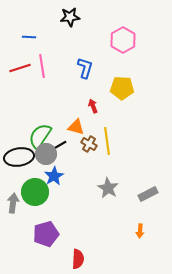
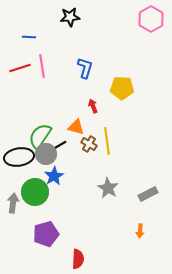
pink hexagon: moved 28 px right, 21 px up
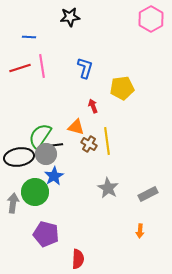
yellow pentagon: rotated 10 degrees counterclockwise
black line: moved 4 px left; rotated 24 degrees clockwise
purple pentagon: rotated 30 degrees clockwise
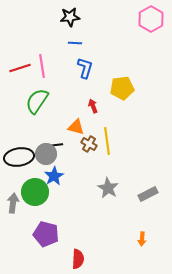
blue line: moved 46 px right, 6 px down
green semicircle: moved 3 px left, 35 px up
orange arrow: moved 2 px right, 8 px down
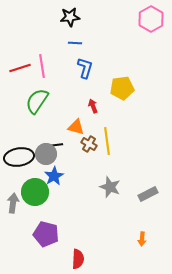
gray star: moved 2 px right, 1 px up; rotated 10 degrees counterclockwise
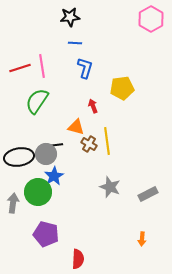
green circle: moved 3 px right
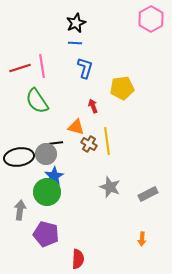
black star: moved 6 px right, 6 px down; rotated 18 degrees counterclockwise
green semicircle: rotated 68 degrees counterclockwise
black line: moved 2 px up
green circle: moved 9 px right
gray arrow: moved 7 px right, 7 px down
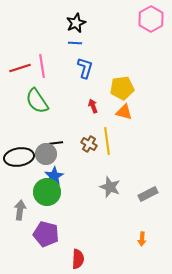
orange triangle: moved 48 px right, 15 px up
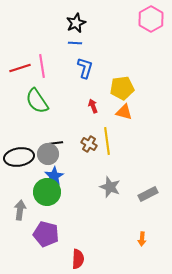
gray circle: moved 2 px right
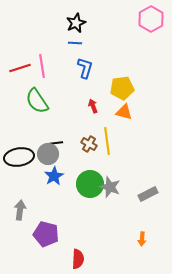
green circle: moved 43 px right, 8 px up
